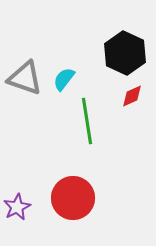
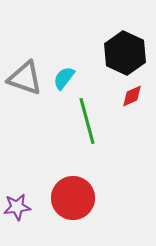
cyan semicircle: moved 1 px up
green line: rotated 6 degrees counterclockwise
purple star: rotated 20 degrees clockwise
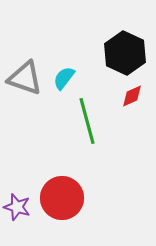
red circle: moved 11 px left
purple star: rotated 24 degrees clockwise
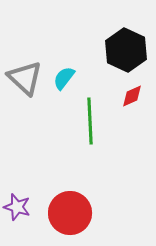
black hexagon: moved 1 px right, 3 px up
gray triangle: rotated 24 degrees clockwise
green line: moved 3 px right; rotated 12 degrees clockwise
red circle: moved 8 px right, 15 px down
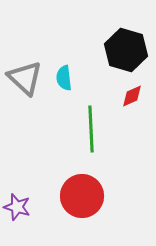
black hexagon: rotated 9 degrees counterclockwise
cyan semicircle: rotated 45 degrees counterclockwise
green line: moved 1 px right, 8 px down
red circle: moved 12 px right, 17 px up
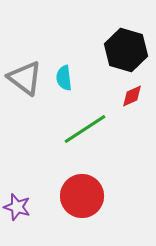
gray triangle: rotated 6 degrees counterclockwise
green line: moved 6 px left; rotated 60 degrees clockwise
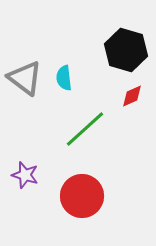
green line: rotated 9 degrees counterclockwise
purple star: moved 8 px right, 32 px up
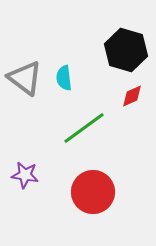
green line: moved 1 px left, 1 px up; rotated 6 degrees clockwise
purple star: rotated 8 degrees counterclockwise
red circle: moved 11 px right, 4 px up
